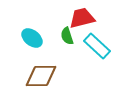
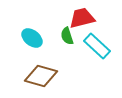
brown diamond: rotated 16 degrees clockwise
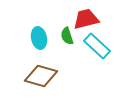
red trapezoid: moved 4 px right, 1 px down
cyan ellipse: moved 7 px right; rotated 40 degrees clockwise
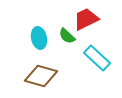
red trapezoid: rotated 12 degrees counterclockwise
green semicircle: rotated 30 degrees counterclockwise
cyan rectangle: moved 12 px down
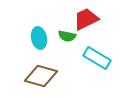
green semicircle: rotated 30 degrees counterclockwise
cyan rectangle: rotated 12 degrees counterclockwise
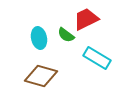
green semicircle: moved 1 px left, 1 px up; rotated 24 degrees clockwise
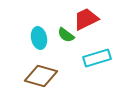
cyan rectangle: rotated 48 degrees counterclockwise
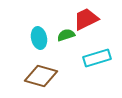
green semicircle: rotated 126 degrees clockwise
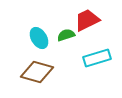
red trapezoid: moved 1 px right, 1 px down
cyan ellipse: rotated 20 degrees counterclockwise
brown diamond: moved 4 px left, 4 px up
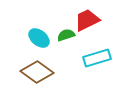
cyan ellipse: rotated 20 degrees counterclockwise
brown diamond: rotated 20 degrees clockwise
